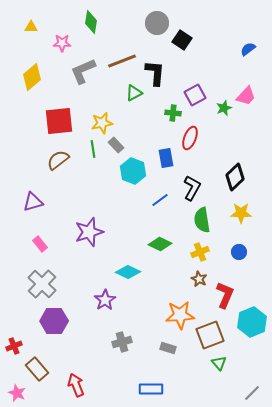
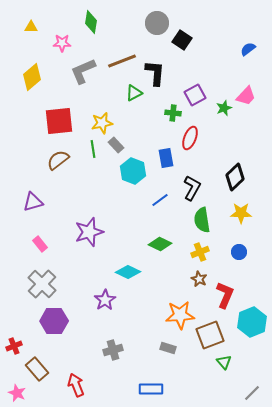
gray cross at (122, 342): moved 9 px left, 8 px down
green triangle at (219, 363): moved 5 px right, 1 px up
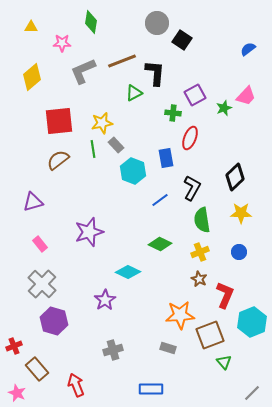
purple hexagon at (54, 321): rotated 16 degrees clockwise
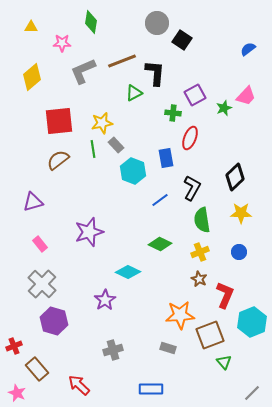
red arrow at (76, 385): moved 3 px right; rotated 25 degrees counterclockwise
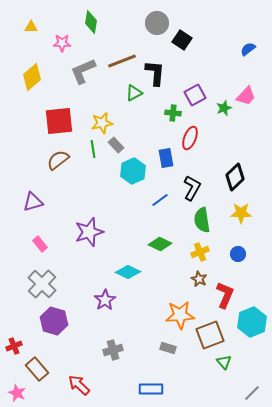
cyan hexagon at (133, 171): rotated 15 degrees clockwise
blue circle at (239, 252): moved 1 px left, 2 px down
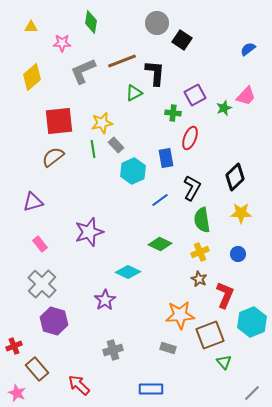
brown semicircle at (58, 160): moved 5 px left, 3 px up
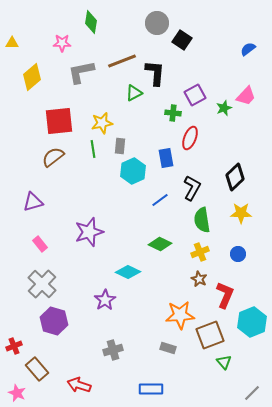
yellow triangle at (31, 27): moved 19 px left, 16 px down
gray L-shape at (83, 71): moved 2 px left, 1 px down; rotated 12 degrees clockwise
gray rectangle at (116, 145): moved 4 px right, 1 px down; rotated 49 degrees clockwise
red arrow at (79, 385): rotated 25 degrees counterclockwise
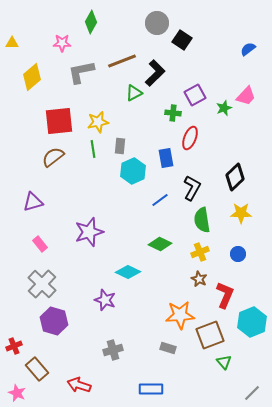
green diamond at (91, 22): rotated 20 degrees clockwise
black L-shape at (155, 73): rotated 40 degrees clockwise
yellow star at (102, 123): moved 4 px left, 1 px up
purple star at (105, 300): rotated 20 degrees counterclockwise
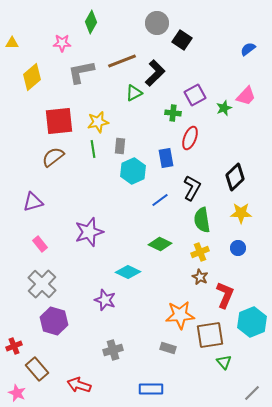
blue circle at (238, 254): moved 6 px up
brown star at (199, 279): moved 1 px right, 2 px up
brown square at (210, 335): rotated 12 degrees clockwise
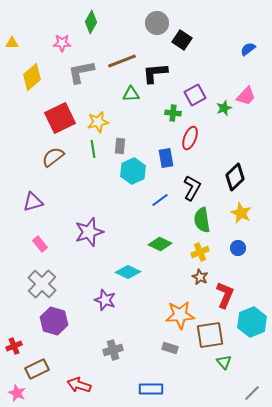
black L-shape at (155, 73): rotated 140 degrees counterclockwise
green triangle at (134, 93): moved 3 px left, 1 px down; rotated 24 degrees clockwise
red square at (59, 121): moved 1 px right, 3 px up; rotated 20 degrees counterclockwise
yellow star at (241, 213): rotated 25 degrees clockwise
gray rectangle at (168, 348): moved 2 px right
brown rectangle at (37, 369): rotated 75 degrees counterclockwise
